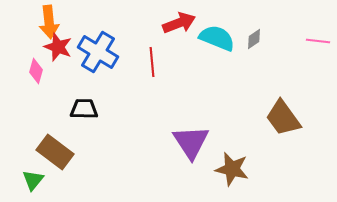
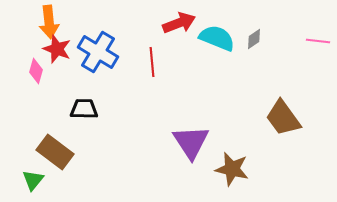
red star: moved 1 px left, 2 px down
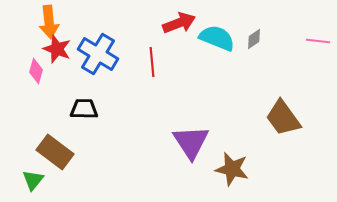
blue cross: moved 2 px down
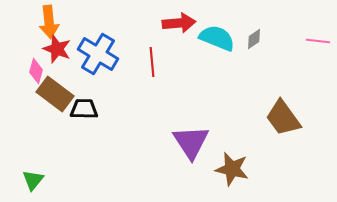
red arrow: rotated 16 degrees clockwise
brown rectangle: moved 58 px up
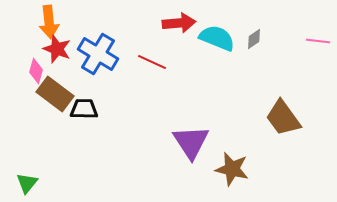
red line: rotated 60 degrees counterclockwise
green triangle: moved 6 px left, 3 px down
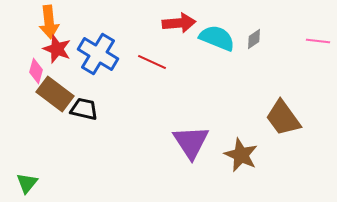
black trapezoid: rotated 12 degrees clockwise
brown star: moved 9 px right, 14 px up; rotated 12 degrees clockwise
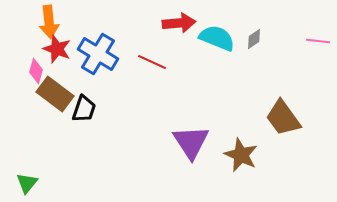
black trapezoid: rotated 96 degrees clockwise
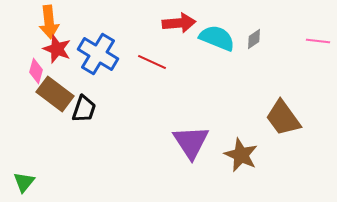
green triangle: moved 3 px left, 1 px up
